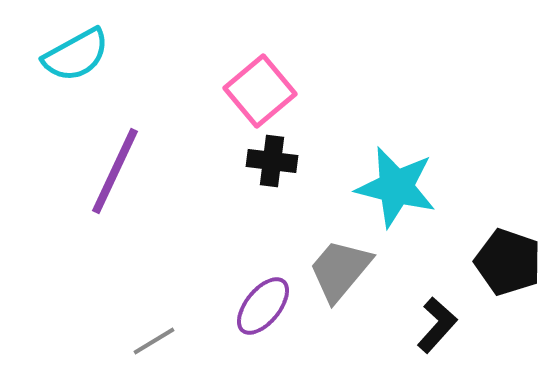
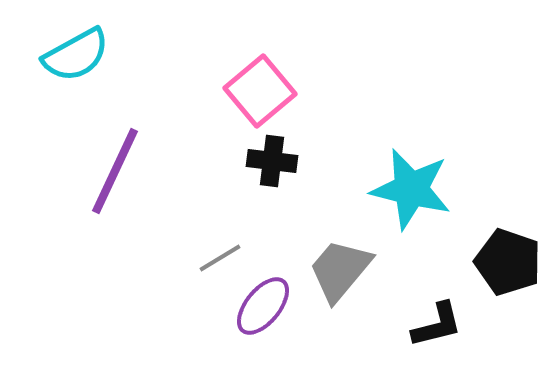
cyan star: moved 15 px right, 2 px down
black L-shape: rotated 34 degrees clockwise
gray line: moved 66 px right, 83 px up
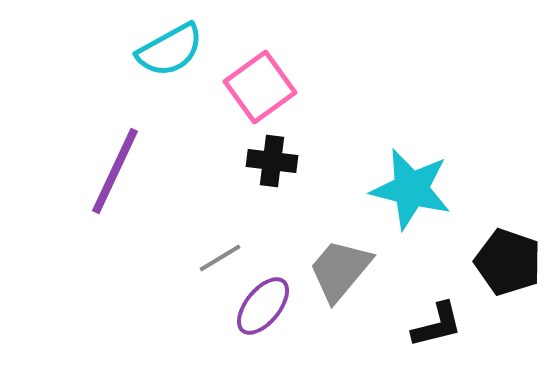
cyan semicircle: moved 94 px right, 5 px up
pink square: moved 4 px up; rotated 4 degrees clockwise
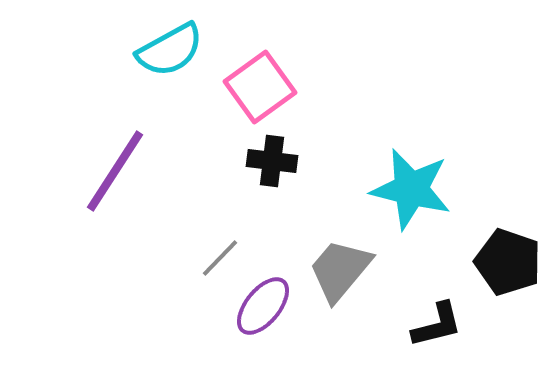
purple line: rotated 8 degrees clockwise
gray line: rotated 15 degrees counterclockwise
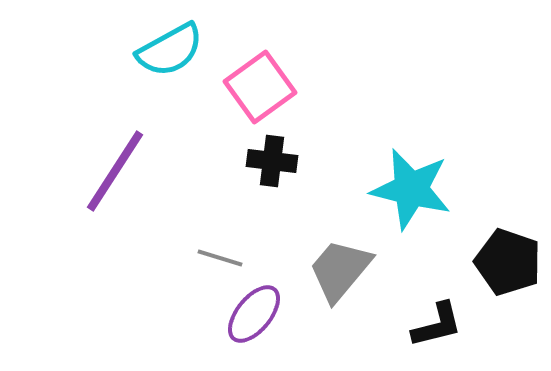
gray line: rotated 63 degrees clockwise
purple ellipse: moved 9 px left, 8 px down
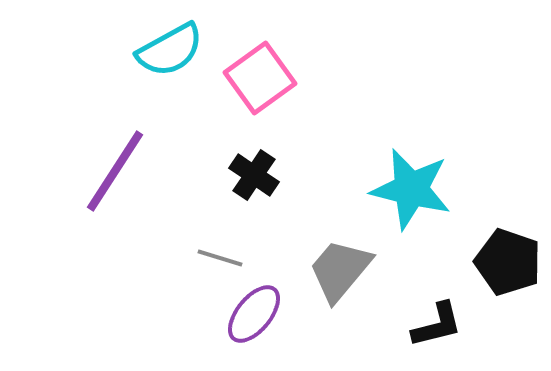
pink square: moved 9 px up
black cross: moved 18 px left, 14 px down; rotated 27 degrees clockwise
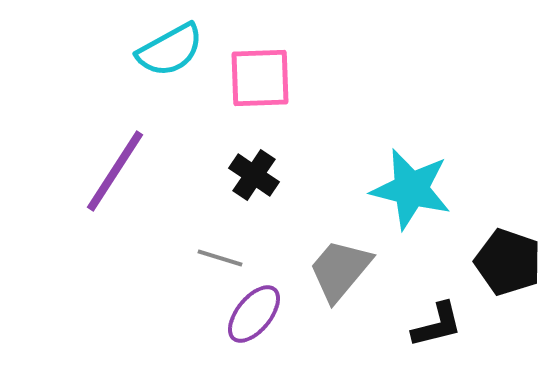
pink square: rotated 34 degrees clockwise
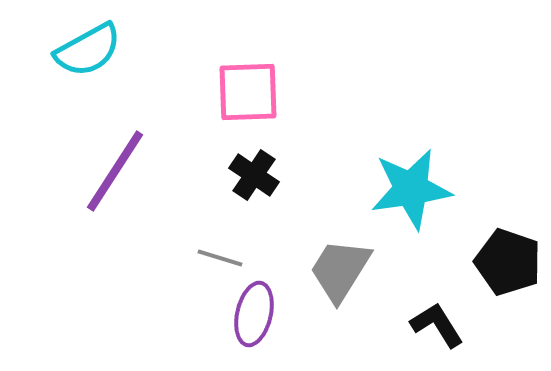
cyan semicircle: moved 82 px left
pink square: moved 12 px left, 14 px down
cyan star: rotated 22 degrees counterclockwise
gray trapezoid: rotated 8 degrees counterclockwise
purple ellipse: rotated 26 degrees counterclockwise
black L-shape: rotated 108 degrees counterclockwise
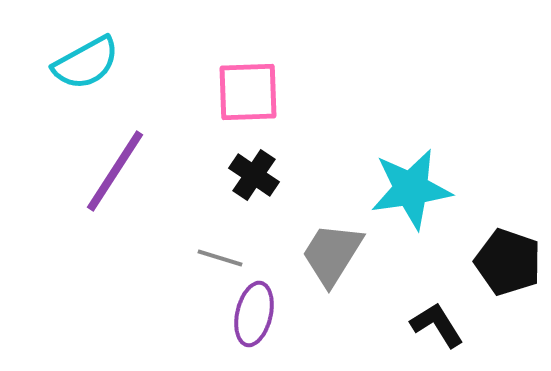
cyan semicircle: moved 2 px left, 13 px down
gray trapezoid: moved 8 px left, 16 px up
